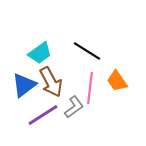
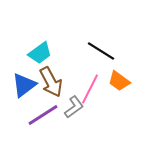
black line: moved 14 px right
orange trapezoid: moved 2 px right; rotated 20 degrees counterclockwise
pink line: moved 1 px down; rotated 20 degrees clockwise
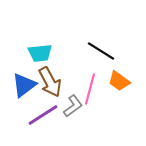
cyan trapezoid: rotated 30 degrees clockwise
brown arrow: moved 1 px left
pink line: rotated 12 degrees counterclockwise
gray L-shape: moved 1 px left, 1 px up
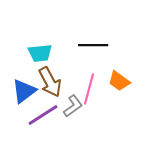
black line: moved 8 px left, 6 px up; rotated 32 degrees counterclockwise
blue triangle: moved 6 px down
pink line: moved 1 px left
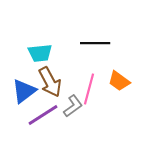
black line: moved 2 px right, 2 px up
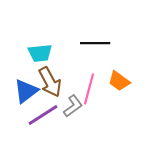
blue triangle: moved 2 px right
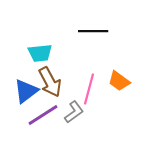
black line: moved 2 px left, 12 px up
gray L-shape: moved 1 px right, 6 px down
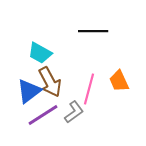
cyan trapezoid: rotated 35 degrees clockwise
orange trapezoid: rotated 30 degrees clockwise
blue triangle: moved 3 px right
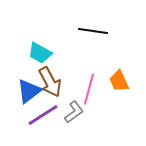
black line: rotated 8 degrees clockwise
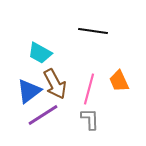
brown arrow: moved 5 px right, 2 px down
gray L-shape: moved 16 px right, 7 px down; rotated 55 degrees counterclockwise
